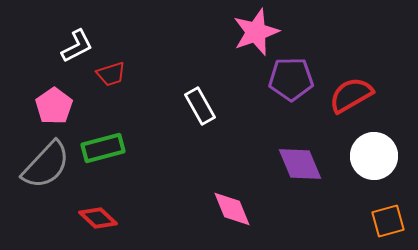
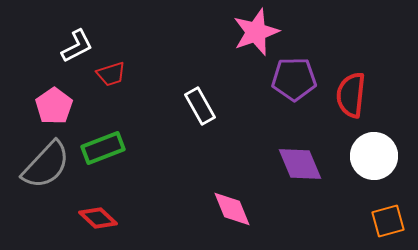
purple pentagon: moved 3 px right
red semicircle: rotated 54 degrees counterclockwise
green rectangle: rotated 6 degrees counterclockwise
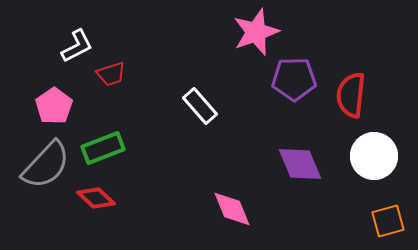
white rectangle: rotated 12 degrees counterclockwise
red diamond: moved 2 px left, 20 px up
